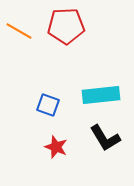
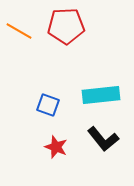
black L-shape: moved 2 px left, 1 px down; rotated 8 degrees counterclockwise
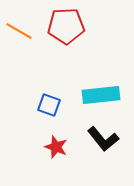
blue square: moved 1 px right
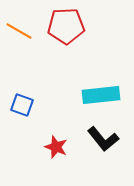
blue square: moved 27 px left
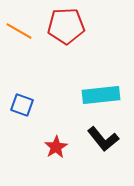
red star: rotated 20 degrees clockwise
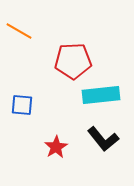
red pentagon: moved 7 px right, 35 px down
blue square: rotated 15 degrees counterclockwise
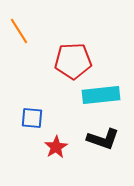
orange line: rotated 28 degrees clockwise
blue square: moved 10 px right, 13 px down
black L-shape: rotated 32 degrees counterclockwise
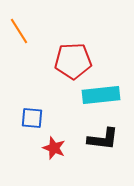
black L-shape: rotated 12 degrees counterclockwise
red star: moved 2 px left, 1 px down; rotated 20 degrees counterclockwise
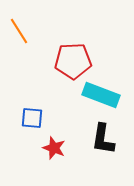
cyan rectangle: rotated 27 degrees clockwise
black L-shape: rotated 92 degrees clockwise
